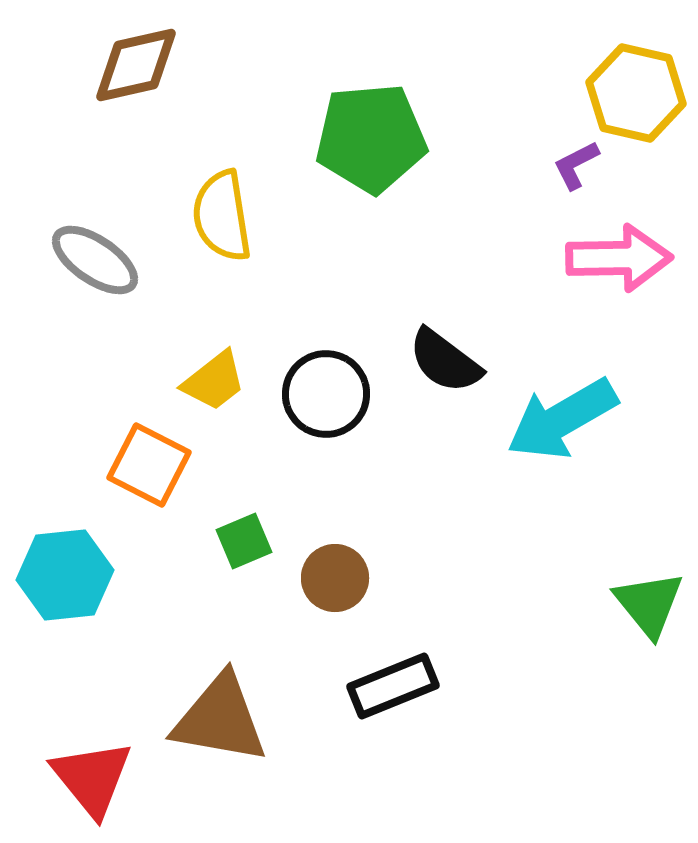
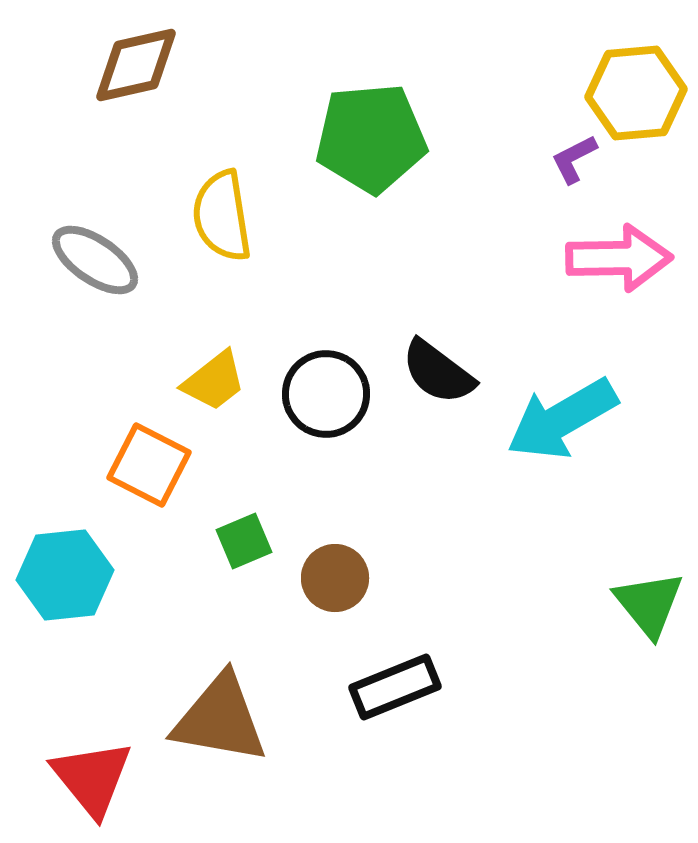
yellow hexagon: rotated 18 degrees counterclockwise
purple L-shape: moved 2 px left, 6 px up
black semicircle: moved 7 px left, 11 px down
black rectangle: moved 2 px right, 1 px down
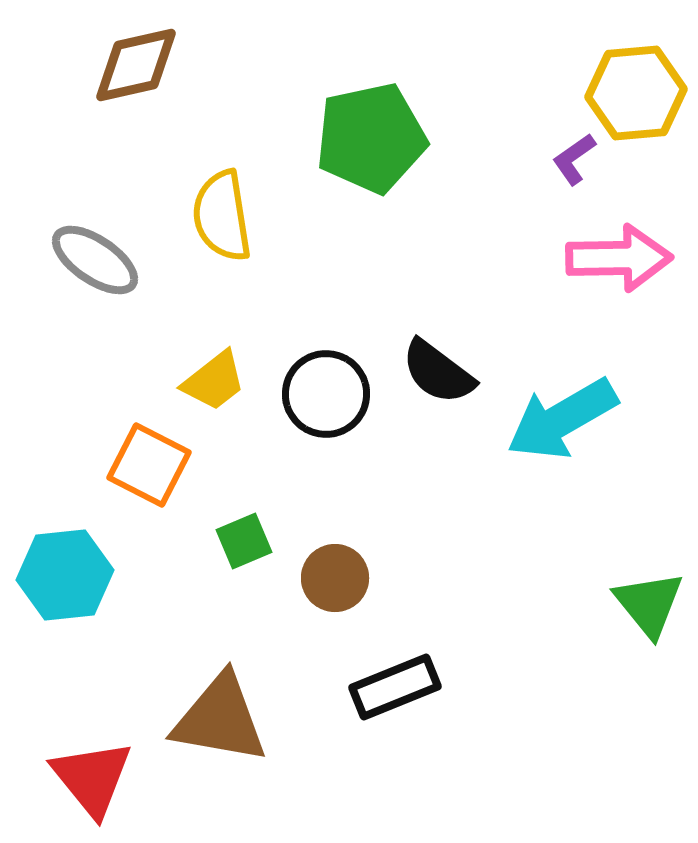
green pentagon: rotated 7 degrees counterclockwise
purple L-shape: rotated 8 degrees counterclockwise
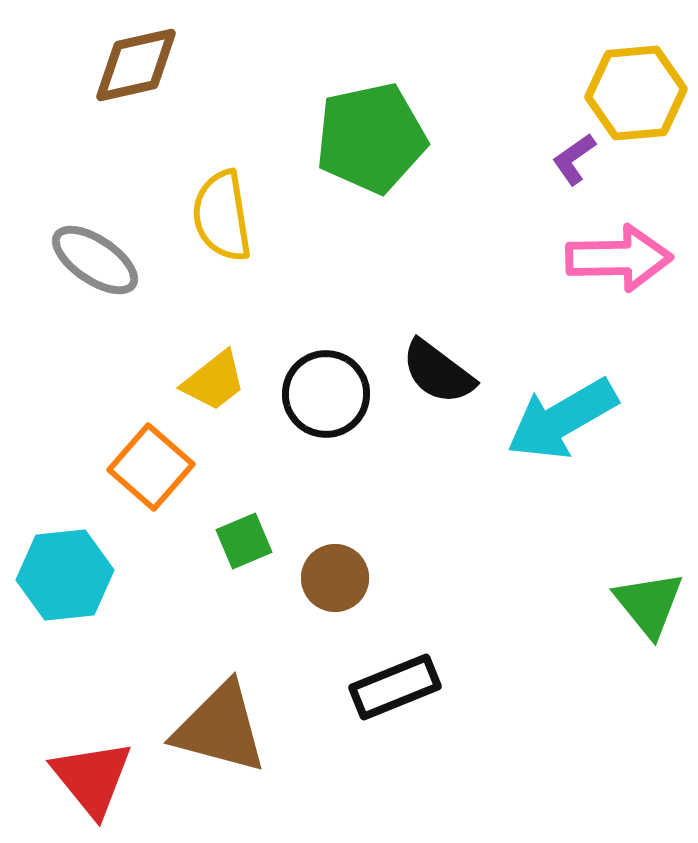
orange square: moved 2 px right, 2 px down; rotated 14 degrees clockwise
brown triangle: moved 9 px down; rotated 5 degrees clockwise
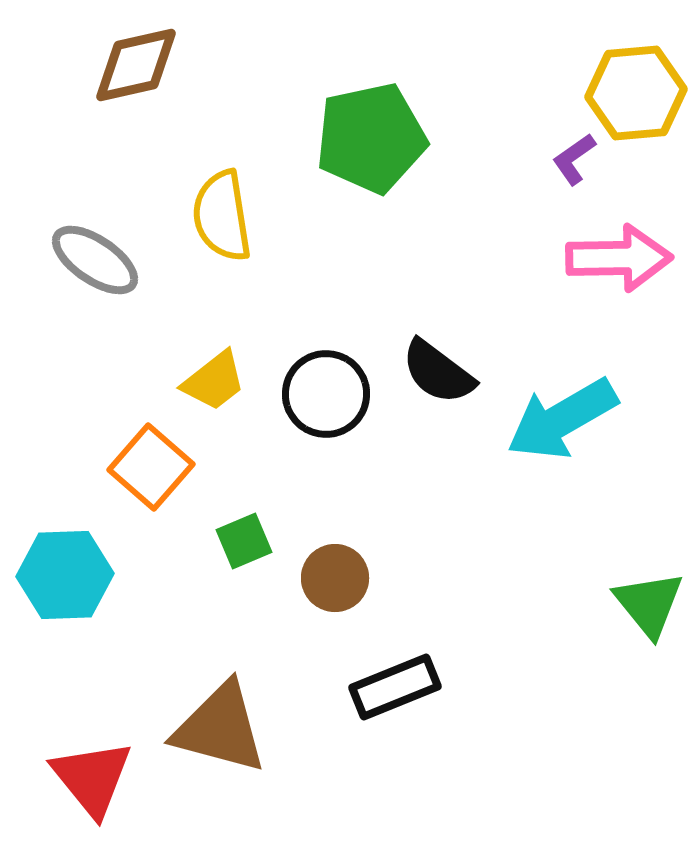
cyan hexagon: rotated 4 degrees clockwise
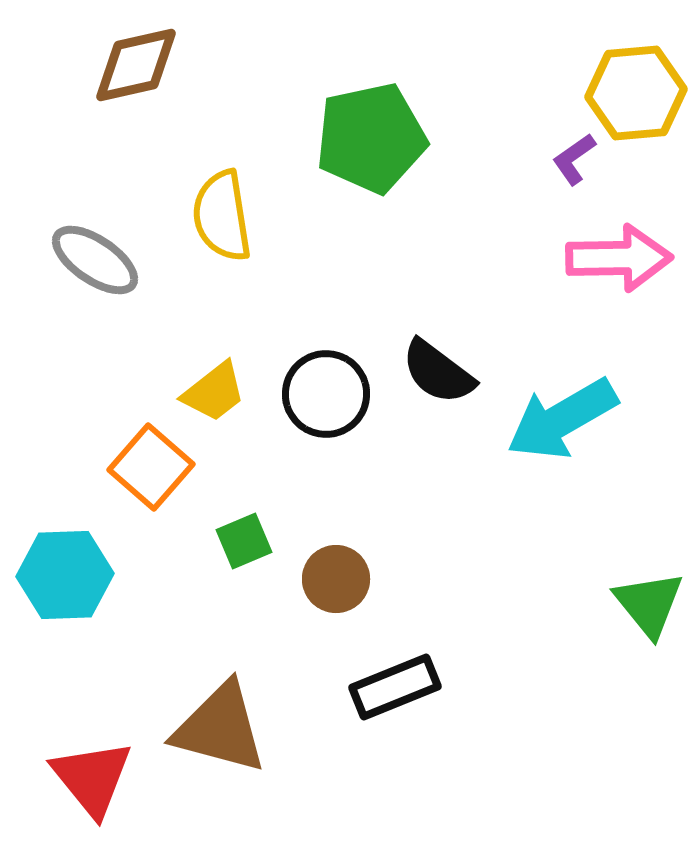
yellow trapezoid: moved 11 px down
brown circle: moved 1 px right, 1 px down
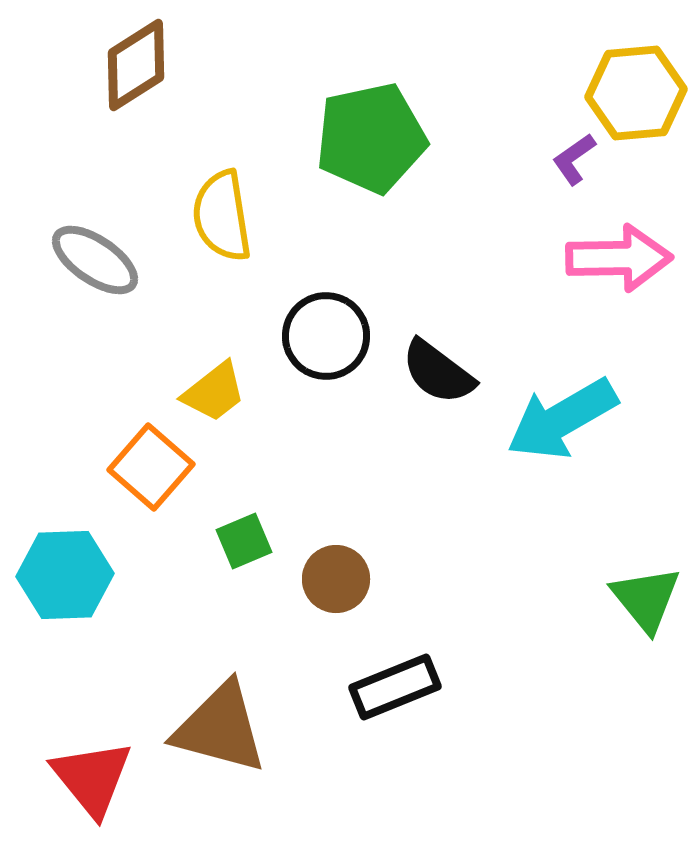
brown diamond: rotated 20 degrees counterclockwise
black circle: moved 58 px up
green triangle: moved 3 px left, 5 px up
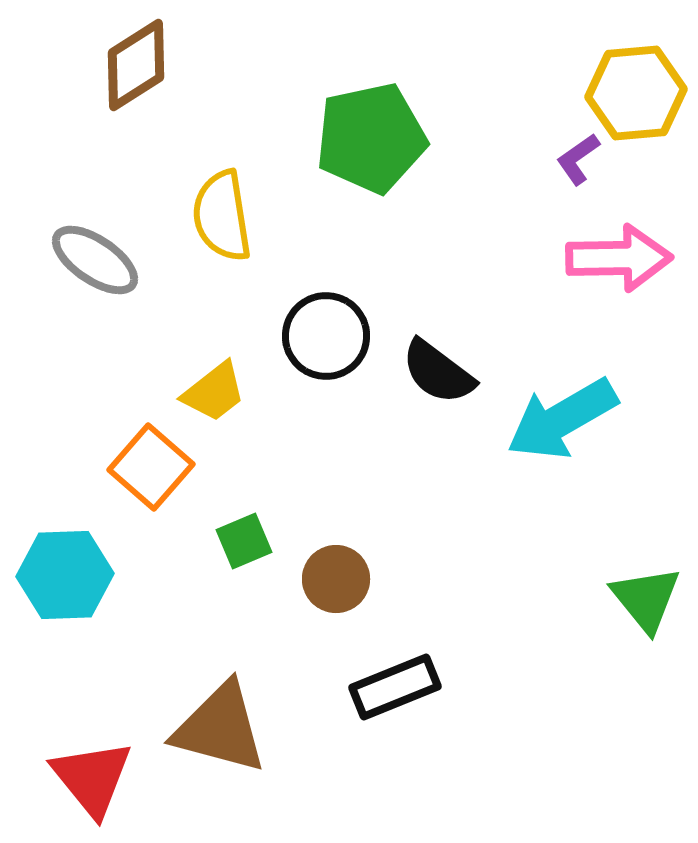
purple L-shape: moved 4 px right
